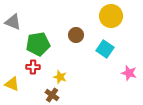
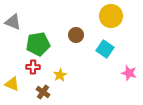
yellow star: moved 2 px up; rotated 24 degrees clockwise
brown cross: moved 9 px left, 3 px up
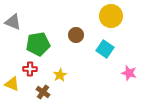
red cross: moved 3 px left, 2 px down
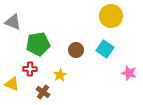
brown circle: moved 15 px down
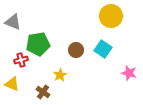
cyan square: moved 2 px left
red cross: moved 9 px left, 9 px up; rotated 16 degrees counterclockwise
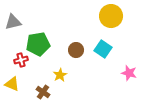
gray triangle: rotated 36 degrees counterclockwise
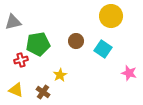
brown circle: moved 9 px up
yellow triangle: moved 4 px right, 6 px down
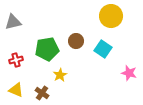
green pentagon: moved 9 px right, 5 px down
red cross: moved 5 px left
brown cross: moved 1 px left, 1 px down
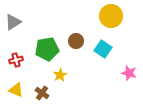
gray triangle: rotated 18 degrees counterclockwise
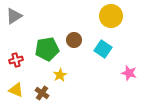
gray triangle: moved 1 px right, 6 px up
brown circle: moved 2 px left, 1 px up
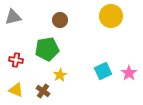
gray triangle: moved 1 px left, 1 px down; rotated 18 degrees clockwise
brown circle: moved 14 px left, 20 px up
cyan square: moved 22 px down; rotated 30 degrees clockwise
red cross: rotated 24 degrees clockwise
pink star: rotated 21 degrees clockwise
brown cross: moved 1 px right, 2 px up
